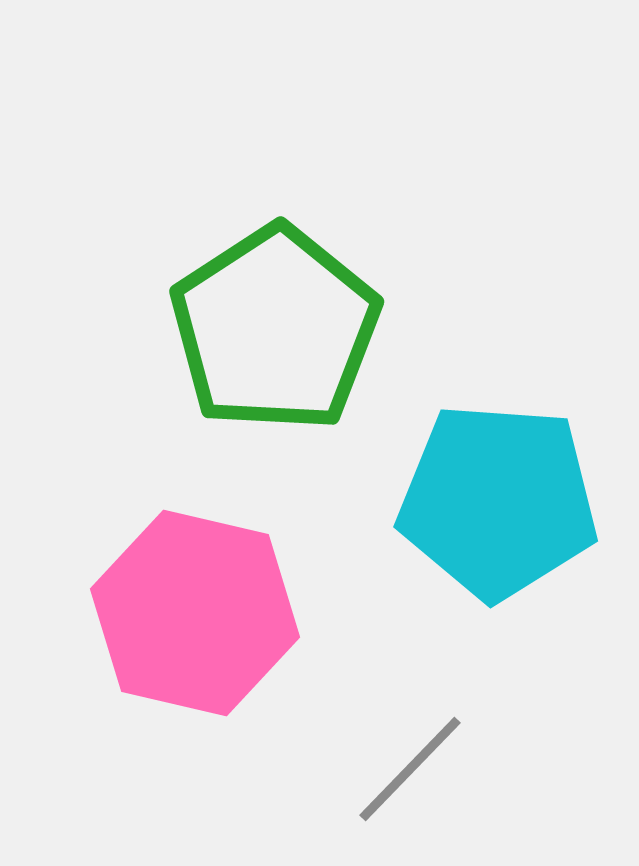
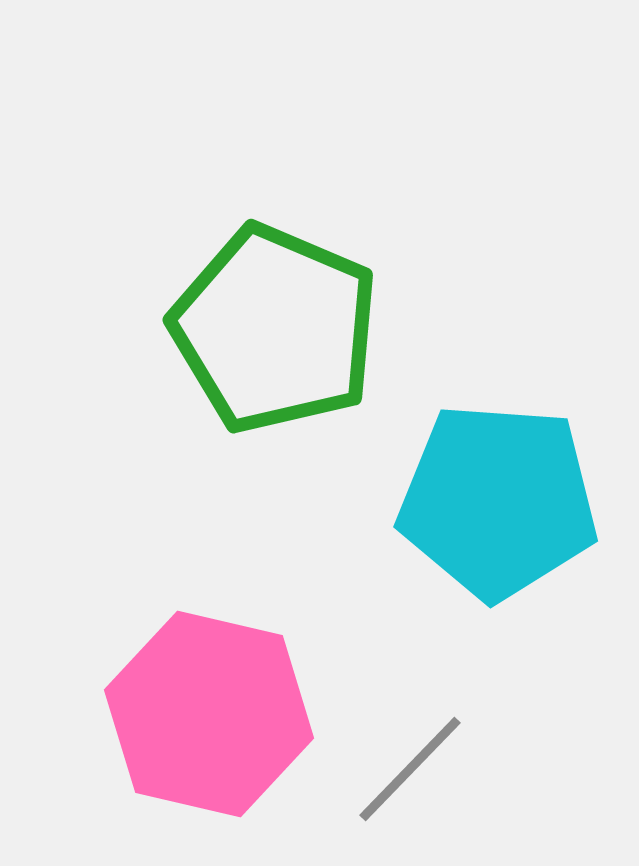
green pentagon: rotated 16 degrees counterclockwise
pink hexagon: moved 14 px right, 101 px down
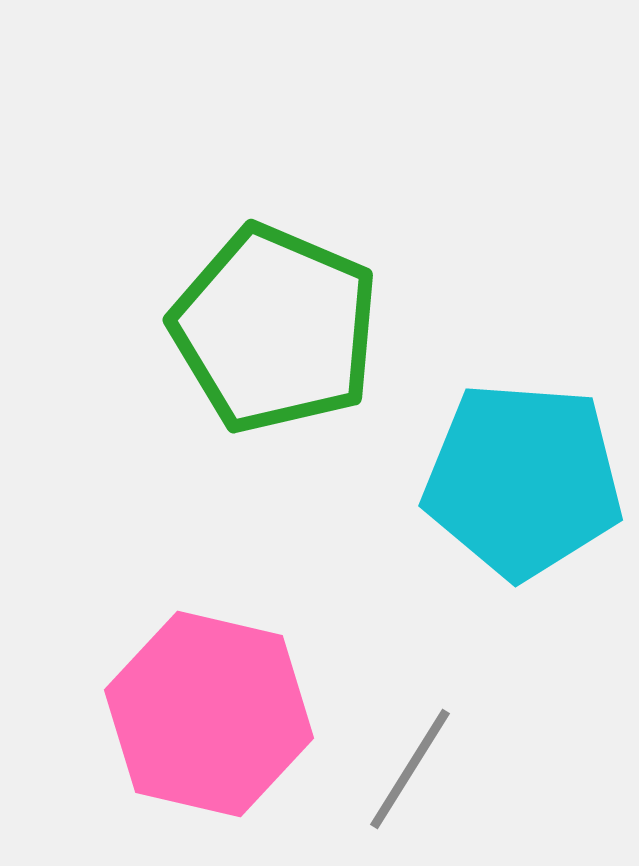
cyan pentagon: moved 25 px right, 21 px up
gray line: rotated 12 degrees counterclockwise
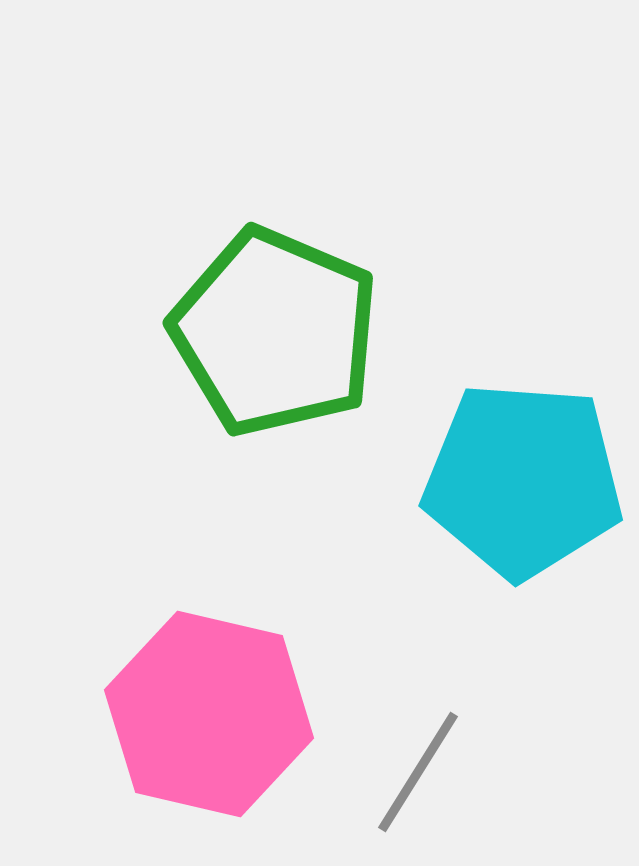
green pentagon: moved 3 px down
gray line: moved 8 px right, 3 px down
